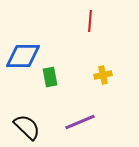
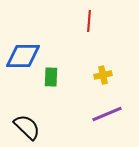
red line: moved 1 px left
green rectangle: moved 1 px right; rotated 12 degrees clockwise
purple line: moved 27 px right, 8 px up
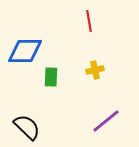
red line: rotated 15 degrees counterclockwise
blue diamond: moved 2 px right, 5 px up
yellow cross: moved 8 px left, 5 px up
purple line: moved 1 px left, 7 px down; rotated 16 degrees counterclockwise
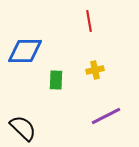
green rectangle: moved 5 px right, 3 px down
purple line: moved 5 px up; rotated 12 degrees clockwise
black semicircle: moved 4 px left, 1 px down
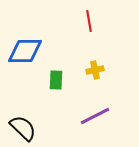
purple line: moved 11 px left
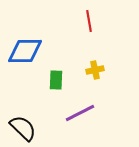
purple line: moved 15 px left, 3 px up
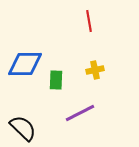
blue diamond: moved 13 px down
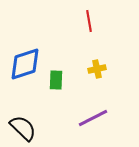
blue diamond: rotated 18 degrees counterclockwise
yellow cross: moved 2 px right, 1 px up
purple line: moved 13 px right, 5 px down
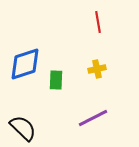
red line: moved 9 px right, 1 px down
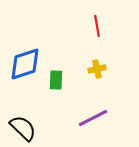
red line: moved 1 px left, 4 px down
